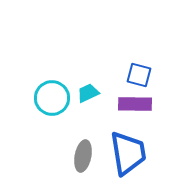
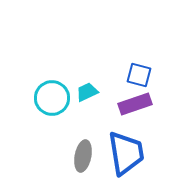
cyan trapezoid: moved 1 px left, 1 px up
purple rectangle: rotated 20 degrees counterclockwise
blue trapezoid: moved 2 px left
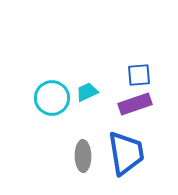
blue square: rotated 20 degrees counterclockwise
gray ellipse: rotated 12 degrees counterclockwise
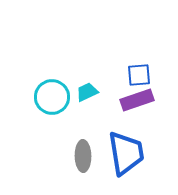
cyan circle: moved 1 px up
purple rectangle: moved 2 px right, 4 px up
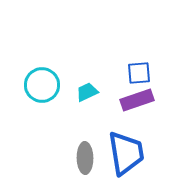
blue square: moved 2 px up
cyan circle: moved 10 px left, 12 px up
gray ellipse: moved 2 px right, 2 px down
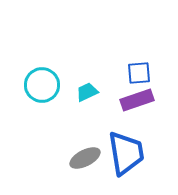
gray ellipse: rotated 64 degrees clockwise
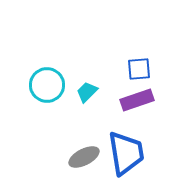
blue square: moved 4 px up
cyan circle: moved 5 px right
cyan trapezoid: rotated 20 degrees counterclockwise
gray ellipse: moved 1 px left, 1 px up
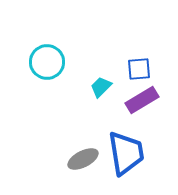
cyan circle: moved 23 px up
cyan trapezoid: moved 14 px right, 5 px up
purple rectangle: moved 5 px right; rotated 12 degrees counterclockwise
gray ellipse: moved 1 px left, 2 px down
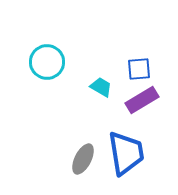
cyan trapezoid: rotated 75 degrees clockwise
gray ellipse: rotated 36 degrees counterclockwise
